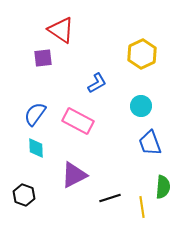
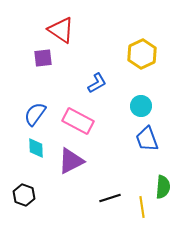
blue trapezoid: moved 3 px left, 4 px up
purple triangle: moved 3 px left, 14 px up
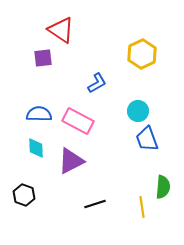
cyan circle: moved 3 px left, 5 px down
blue semicircle: moved 4 px right; rotated 55 degrees clockwise
black line: moved 15 px left, 6 px down
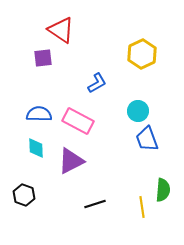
green semicircle: moved 3 px down
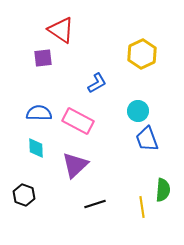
blue semicircle: moved 1 px up
purple triangle: moved 4 px right, 4 px down; rotated 16 degrees counterclockwise
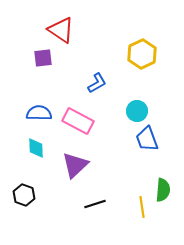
cyan circle: moved 1 px left
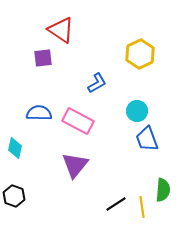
yellow hexagon: moved 2 px left
cyan diamond: moved 21 px left; rotated 15 degrees clockwise
purple triangle: rotated 8 degrees counterclockwise
black hexagon: moved 10 px left, 1 px down
black line: moved 21 px right; rotated 15 degrees counterclockwise
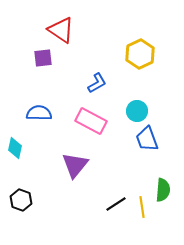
pink rectangle: moved 13 px right
black hexagon: moved 7 px right, 4 px down
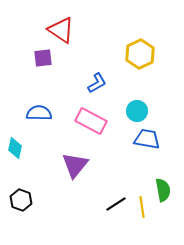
blue trapezoid: rotated 120 degrees clockwise
green semicircle: rotated 15 degrees counterclockwise
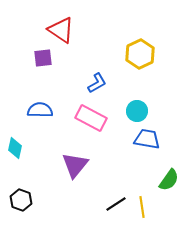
blue semicircle: moved 1 px right, 3 px up
pink rectangle: moved 3 px up
green semicircle: moved 6 px right, 10 px up; rotated 45 degrees clockwise
